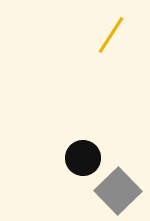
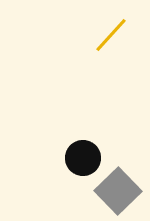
yellow line: rotated 9 degrees clockwise
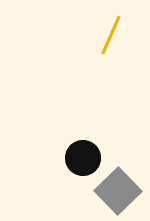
yellow line: rotated 18 degrees counterclockwise
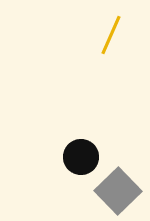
black circle: moved 2 px left, 1 px up
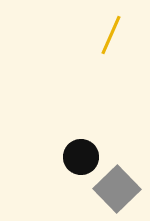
gray square: moved 1 px left, 2 px up
